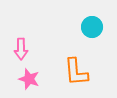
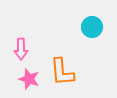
orange L-shape: moved 14 px left
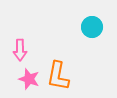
pink arrow: moved 1 px left, 1 px down
orange L-shape: moved 4 px left, 4 px down; rotated 16 degrees clockwise
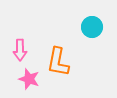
orange L-shape: moved 14 px up
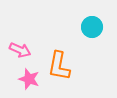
pink arrow: rotated 65 degrees counterclockwise
orange L-shape: moved 1 px right, 4 px down
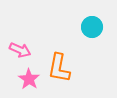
orange L-shape: moved 2 px down
pink star: rotated 15 degrees clockwise
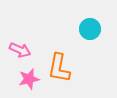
cyan circle: moved 2 px left, 2 px down
pink star: rotated 25 degrees clockwise
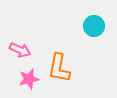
cyan circle: moved 4 px right, 3 px up
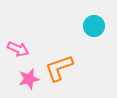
pink arrow: moved 2 px left, 1 px up
orange L-shape: rotated 60 degrees clockwise
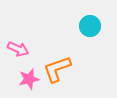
cyan circle: moved 4 px left
orange L-shape: moved 2 px left, 1 px down
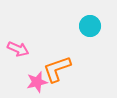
pink star: moved 8 px right, 3 px down
